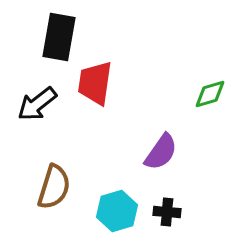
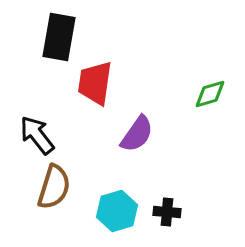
black arrow: moved 31 px down; rotated 90 degrees clockwise
purple semicircle: moved 24 px left, 18 px up
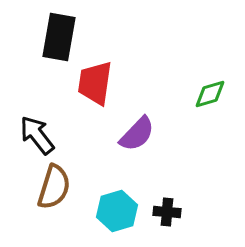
purple semicircle: rotated 9 degrees clockwise
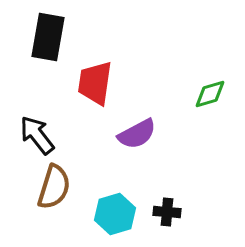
black rectangle: moved 11 px left
purple semicircle: rotated 18 degrees clockwise
cyan hexagon: moved 2 px left, 3 px down
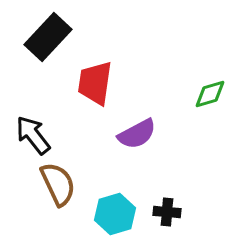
black rectangle: rotated 33 degrees clockwise
black arrow: moved 4 px left
brown semicircle: moved 4 px right, 3 px up; rotated 42 degrees counterclockwise
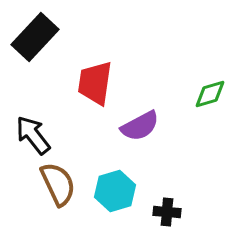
black rectangle: moved 13 px left
purple semicircle: moved 3 px right, 8 px up
cyan hexagon: moved 23 px up
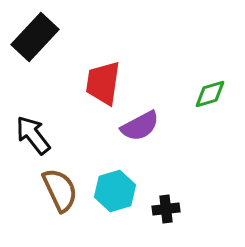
red trapezoid: moved 8 px right
brown semicircle: moved 2 px right, 6 px down
black cross: moved 1 px left, 3 px up; rotated 12 degrees counterclockwise
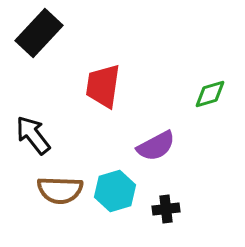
black rectangle: moved 4 px right, 4 px up
red trapezoid: moved 3 px down
purple semicircle: moved 16 px right, 20 px down
brown semicircle: rotated 117 degrees clockwise
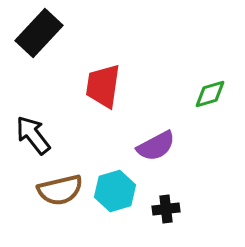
brown semicircle: rotated 15 degrees counterclockwise
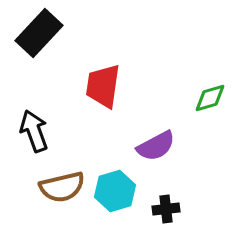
green diamond: moved 4 px down
black arrow: moved 1 px right, 4 px up; rotated 18 degrees clockwise
brown semicircle: moved 2 px right, 3 px up
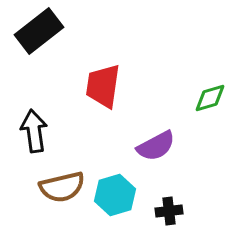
black rectangle: moved 2 px up; rotated 9 degrees clockwise
black arrow: rotated 12 degrees clockwise
cyan hexagon: moved 4 px down
black cross: moved 3 px right, 2 px down
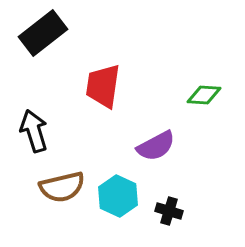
black rectangle: moved 4 px right, 2 px down
green diamond: moved 6 px left, 3 px up; rotated 20 degrees clockwise
black arrow: rotated 9 degrees counterclockwise
cyan hexagon: moved 3 px right, 1 px down; rotated 18 degrees counterclockwise
black cross: rotated 24 degrees clockwise
